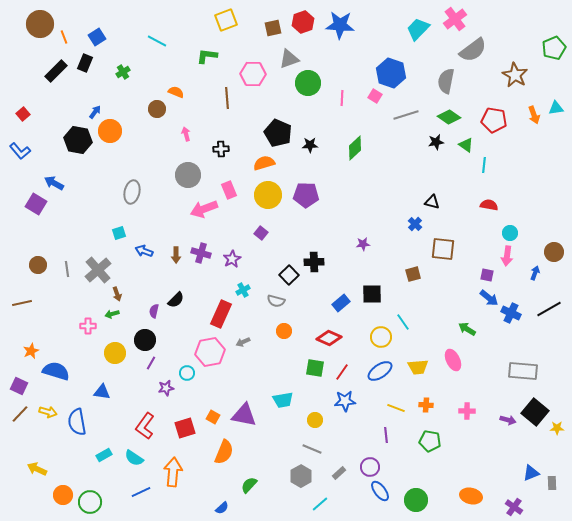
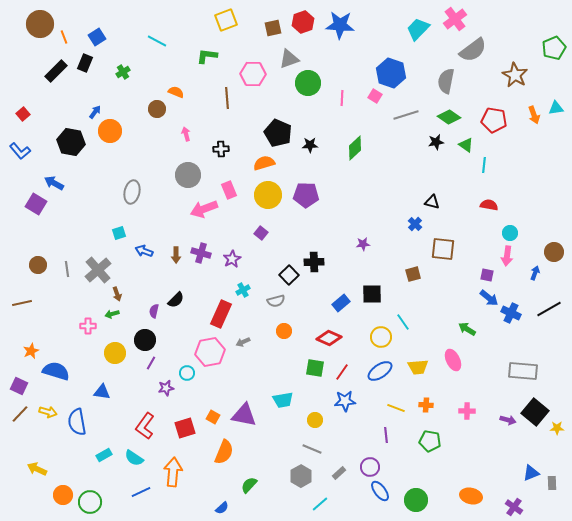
black hexagon at (78, 140): moved 7 px left, 2 px down
gray semicircle at (276, 301): rotated 30 degrees counterclockwise
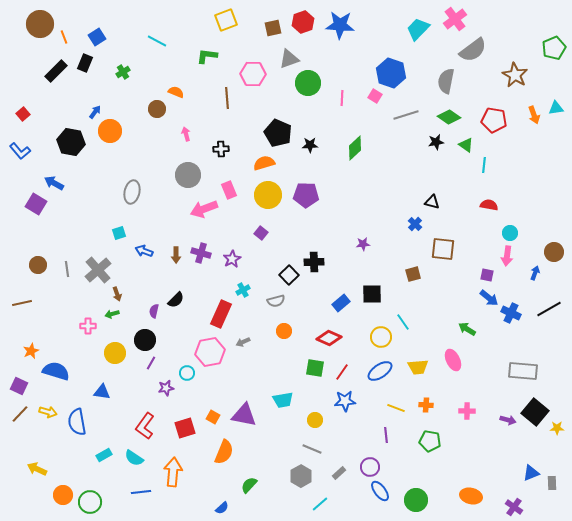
blue line at (141, 492): rotated 18 degrees clockwise
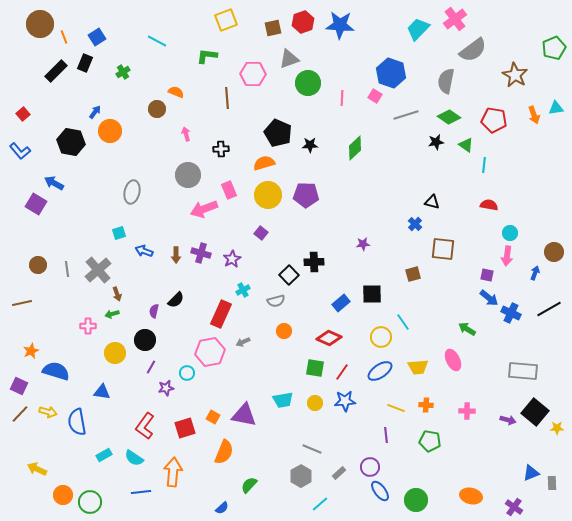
purple line at (151, 363): moved 4 px down
yellow circle at (315, 420): moved 17 px up
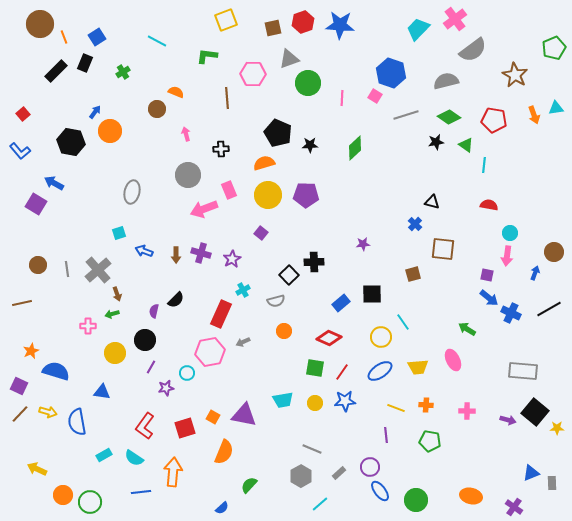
gray semicircle at (446, 81): rotated 65 degrees clockwise
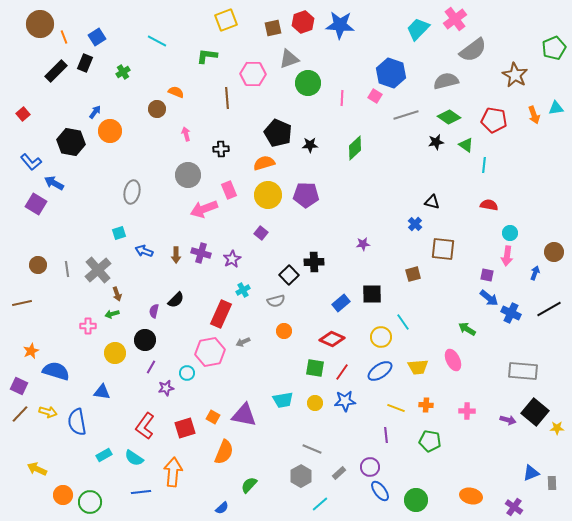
blue L-shape at (20, 151): moved 11 px right, 11 px down
red diamond at (329, 338): moved 3 px right, 1 px down
